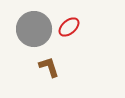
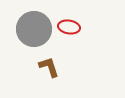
red ellipse: rotated 50 degrees clockwise
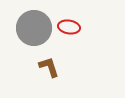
gray circle: moved 1 px up
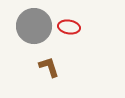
gray circle: moved 2 px up
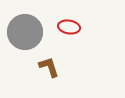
gray circle: moved 9 px left, 6 px down
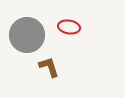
gray circle: moved 2 px right, 3 px down
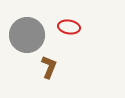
brown L-shape: rotated 40 degrees clockwise
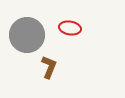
red ellipse: moved 1 px right, 1 px down
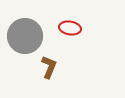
gray circle: moved 2 px left, 1 px down
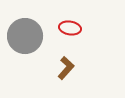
brown L-shape: moved 17 px right, 1 px down; rotated 20 degrees clockwise
